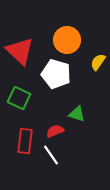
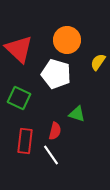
red triangle: moved 1 px left, 2 px up
red semicircle: rotated 126 degrees clockwise
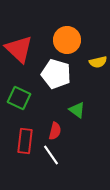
yellow semicircle: rotated 138 degrees counterclockwise
green triangle: moved 4 px up; rotated 18 degrees clockwise
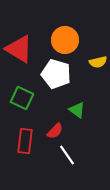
orange circle: moved 2 px left
red triangle: rotated 12 degrees counterclockwise
green square: moved 3 px right
red semicircle: rotated 30 degrees clockwise
white line: moved 16 px right
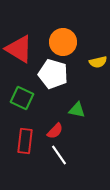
orange circle: moved 2 px left, 2 px down
white pentagon: moved 3 px left
green triangle: rotated 24 degrees counterclockwise
white line: moved 8 px left
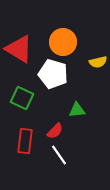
green triangle: rotated 18 degrees counterclockwise
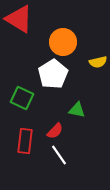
red triangle: moved 30 px up
white pentagon: rotated 24 degrees clockwise
green triangle: rotated 18 degrees clockwise
